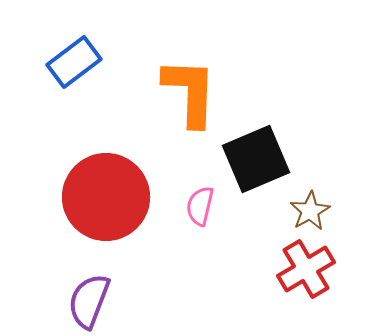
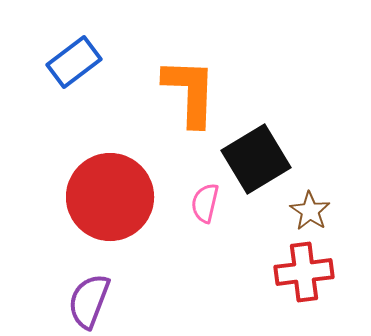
black square: rotated 8 degrees counterclockwise
red circle: moved 4 px right
pink semicircle: moved 5 px right, 3 px up
brown star: rotated 9 degrees counterclockwise
red cross: moved 2 px left, 3 px down; rotated 24 degrees clockwise
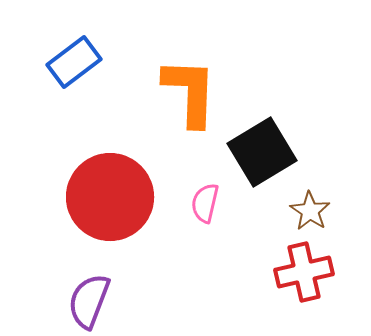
black square: moved 6 px right, 7 px up
red cross: rotated 6 degrees counterclockwise
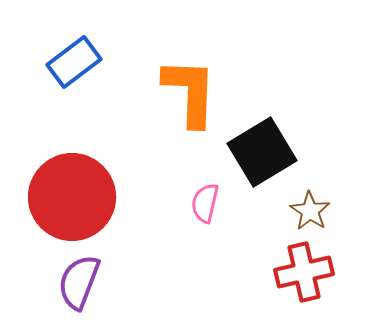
red circle: moved 38 px left
purple semicircle: moved 10 px left, 19 px up
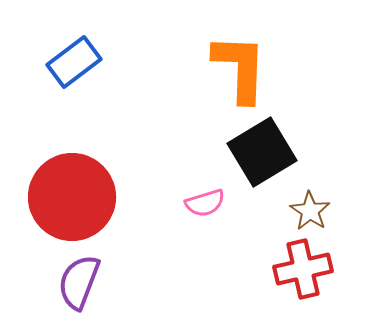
orange L-shape: moved 50 px right, 24 px up
pink semicircle: rotated 120 degrees counterclockwise
red cross: moved 1 px left, 3 px up
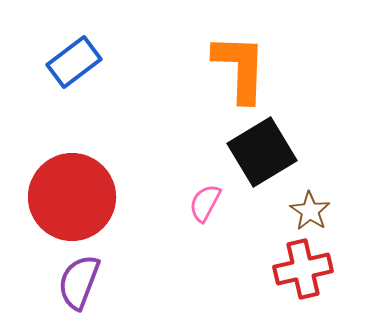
pink semicircle: rotated 135 degrees clockwise
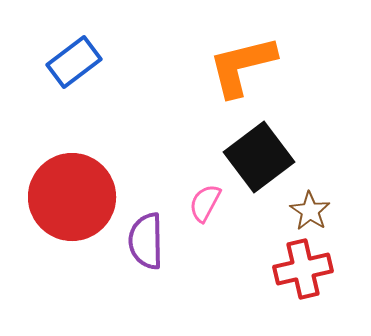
orange L-shape: moved 2 px right, 2 px up; rotated 106 degrees counterclockwise
black square: moved 3 px left, 5 px down; rotated 6 degrees counterclockwise
purple semicircle: moved 67 px right, 41 px up; rotated 22 degrees counterclockwise
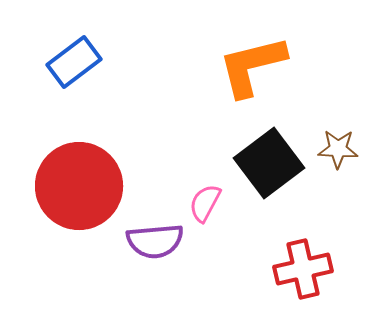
orange L-shape: moved 10 px right
black square: moved 10 px right, 6 px down
red circle: moved 7 px right, 11 px up
brown star: moved 28 px right, 62 px up; rotated 30 degrees counterclockwise
purple semicircle: moved 9 px right; rotated 94 degrees counterclockwise
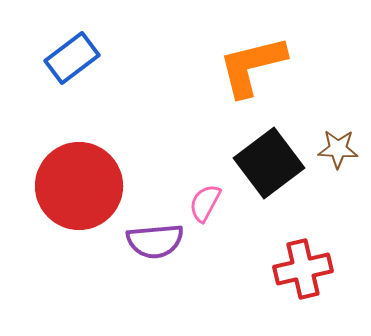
blue rectangle: moved 2 px left, 4 px up
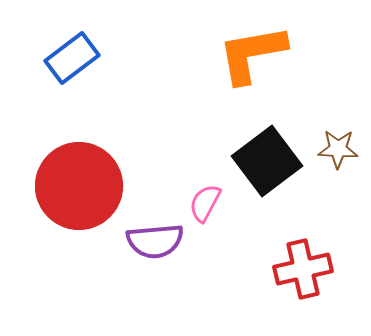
orange L-shape: moved 12 px up; rotated 4 degrees clockwise
black square: moved 2 px left, 2 px up
